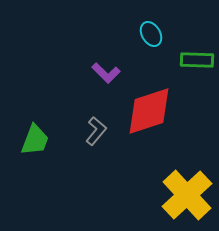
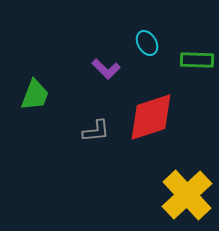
cyan ellipse: moved 4 px left, 9 px down
purple L-shape: moved 4 px up
red diamond: moved 2 px right, 6 px down
gray L-shape: rotated 44 degrees clockwise
green trapezoid: moved 45 px up
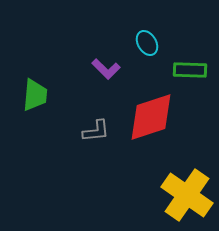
green rectangle: moved 7 px left, 10 px down
green trapezoid: rotated 16 degrees counterclockwise
yellow cross: rotated 12 degrees counterclockwise
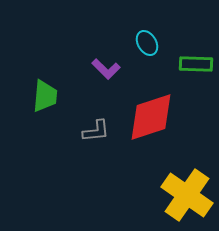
green rectangle: moved 6 px right, 6 px up
green trapezoid: moved 10 px right, 1 px down
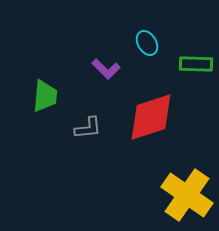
gray L-shape: moved 8 px left, 3 px up
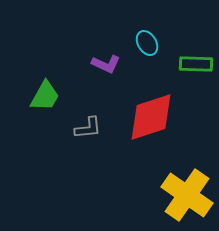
purple L-shape: moved 5 px up; rotated 20 degrees counterclockwise
green trapezoid: rotated 24 degrees clockwise
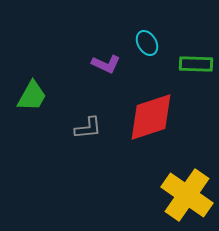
green trapezoid: moved 13 px left
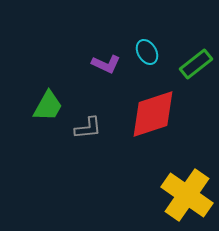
cyan ellipse: moved 9 px down
green rectangle: rotated 40 degrees counterclockwise
green trapezoid: moved 16 px right, 10 px down
red diamond: moved 2 px right, 3 px up
